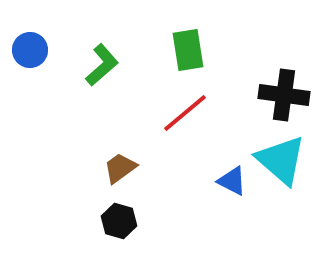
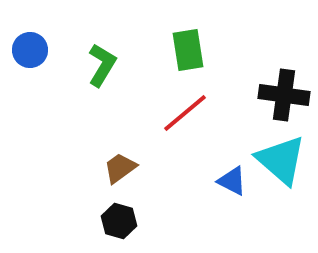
green L-shape: rotated 18 degrees counterclockwise
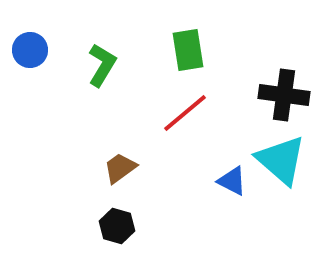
black hexagon: moved 2 px left, 5 px down
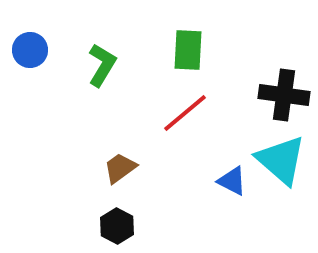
green rectangle: rotated 12 degrees clockwise
black hexagon: rotated 12 degrees clockwise
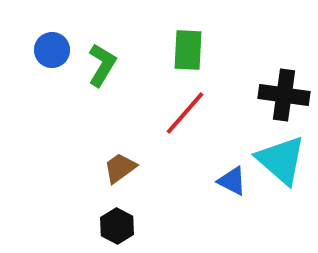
blue circle: moved 22 px right
red line: rotated 9 degrees counterclockwise
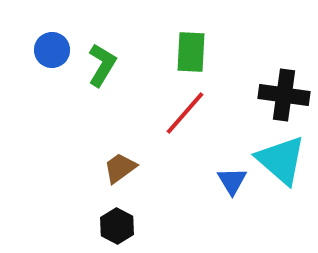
green rectangle: moved 3 px right, 2 px down
blue triangle: rotated 32 degrees clockwise
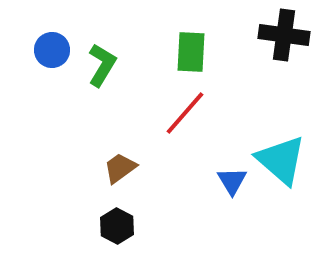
black cross: moved 60 px up
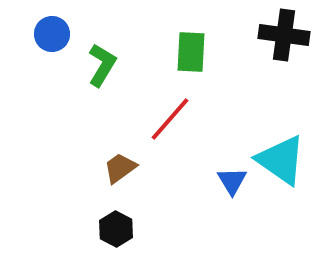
blue circle: moved 16 px up
red line: moved 15 px left, 6 px down
cyan triangle: rotated 6 degrees counterclockwise
black hexagon: moved 1 px left, 3 px down
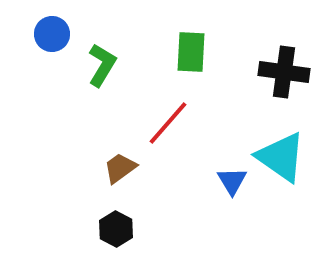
black cross: moved 37 px down
red line: moved 2 px left, 4 px down
cyan triangle: moved 3 px up
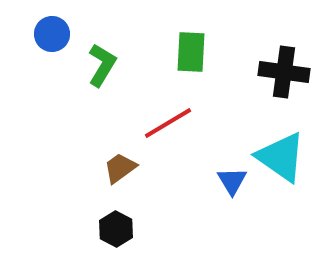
red line: rotated 18 degrees clockwise
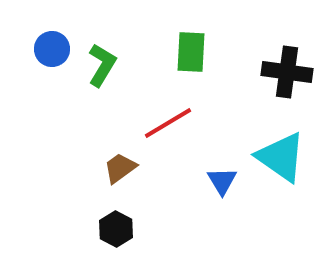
blue circle: moved 15 px down
black cross: moved 3 px right
blue triangle: moved 10 px left
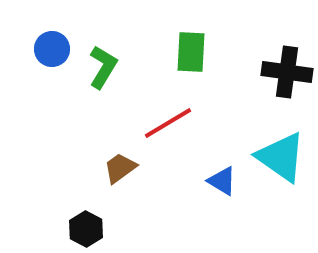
green L-shape: moved 1 px right, 2 px down
blue triangle: rotated 28 degrees counterclockwise
black hexagon: moved 30 px left
